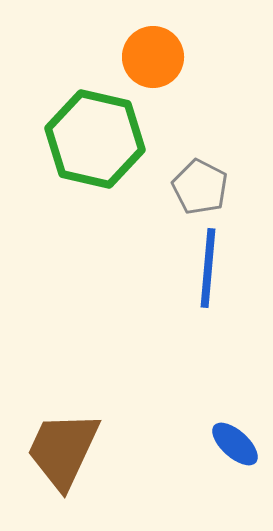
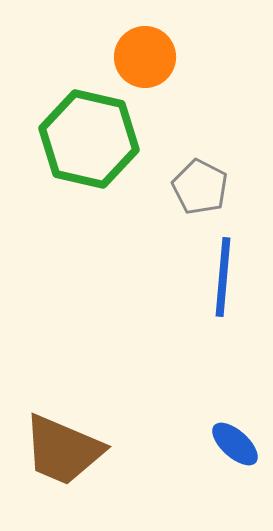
orange circle: moved 8 px left
green hexagon: moved 6 px left
blue line: moved 15 px right, 9 px down
brown trapezoid: rotated 92 degrees counterclockwise
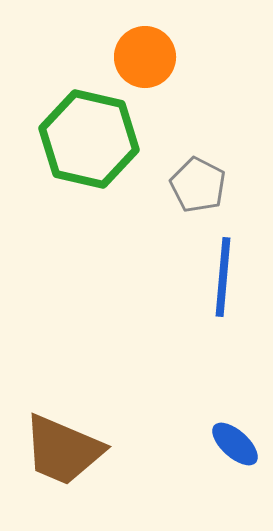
gray pentagon: moved 2 px left, 2 px up
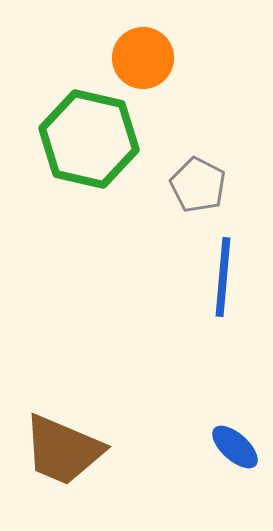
orange circle: moved 2 px left, 1 px down
blue ellipse: moved 3 px down
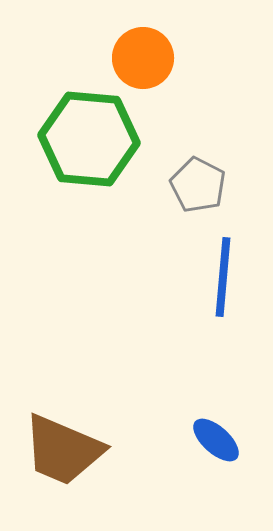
green hexagon: rotated 8 degrees counterclockwise
blue ellipse: moved 19 px left, 7 px up
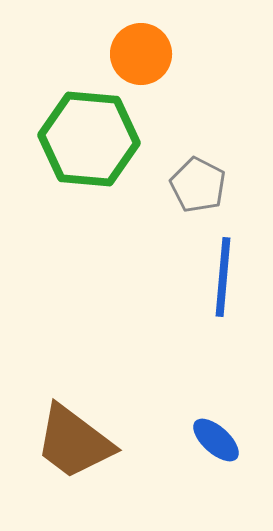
orange circle: moved 2 px left, 4 px up
brown trapezoid: moved 11 px right, 8 px up; rotated 14 degrees clockwise
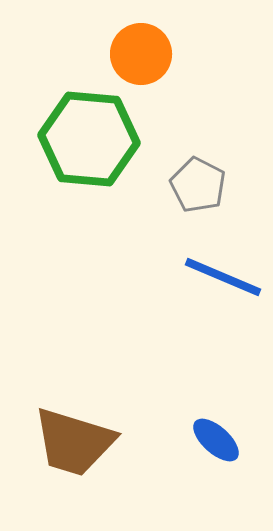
blue line: rotated 72 degrees counterclockwise
brown trapezoid: rotated 20 degrees counterclockwise
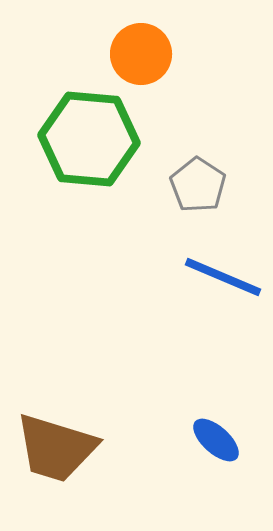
gray pentagon: rotated 6 degrees clockwise
brown trapezoid: moved 18 px left, 6 px down
